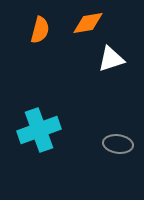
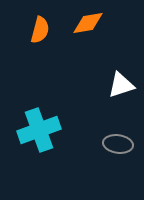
white triangle: moved 10 px right, 26 px down
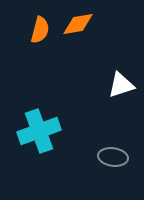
orange diamond: moved 10 px left, 1 px down
cyan cross: moved 1 px down
gray ellipse: moved 5 px left, 13 px down
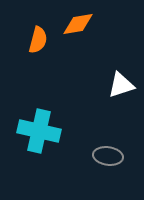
orange semicircle: moved 2 px left, 10 px down
cyan cross: rotated 33 degrees clockwise
gray ellipse: moved 5 px left, 1 px up
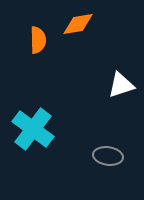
orange semicircle: rotated 16 degrees counterclockwise
cyan cross: moved 6 px left, 2 px up; rotated 24 degrees clockwise
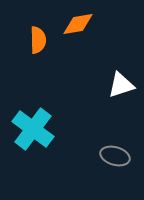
gray ellipse: moved 7 px right; rotated 8 degrees clockwise
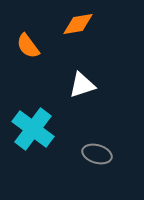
orange semicircle: moved 10 px left, 6 px down; rotated 144 degrees clockwise
white triangle: moved 39 px left
gray ellipse: moved 18 px left, 2 px up
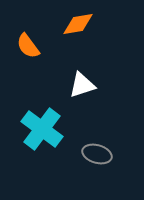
cyan cross: moved 9 px right
